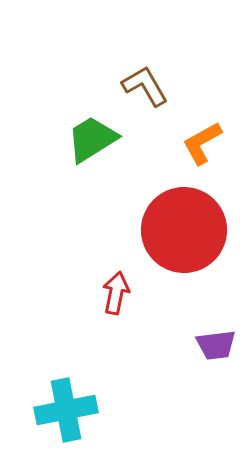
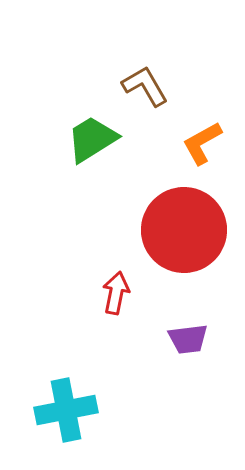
purple trapezoid: moved 28 px left, 6 px up
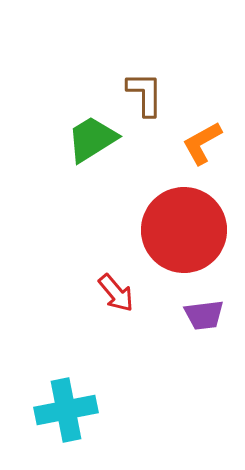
brown L-shape: moved 8 px down; rotated 30 degrees clockwise
red arrow: rotated 129 degrees clockwise
purple trapezoid: moved 16 px right, 24 px up
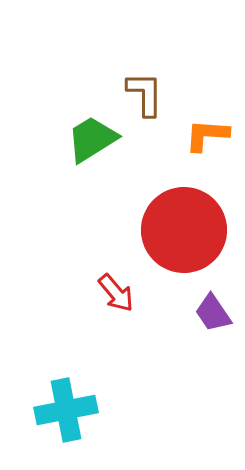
orange L-shape: moved 5 px right, 8 px up; rotated 33 degrees clockwise
purple trapezoid: moved 9 px right, 2 px up; rotated 63 degrees clockwise
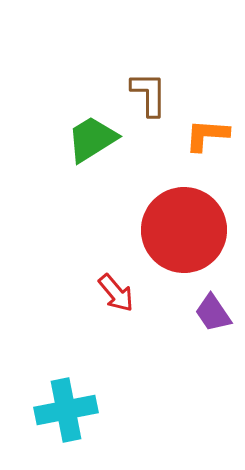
brown L-shape: moved 4 px right
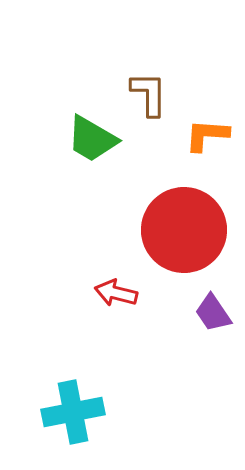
green trapezoid: rotated 118 degrees counterclockwise
red arrow: rotated 144 degrees clockwise
cyan cross: moved 7 px right, 2 px down
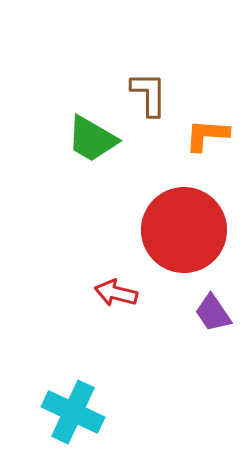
cyan cross: rotated 36 degrees clockwise
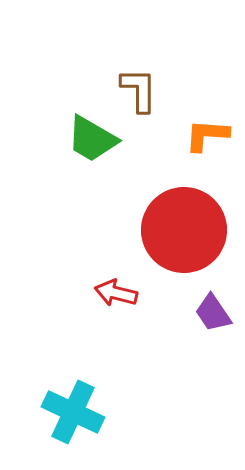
brown L-shape: moved 10 px left, 4 px up
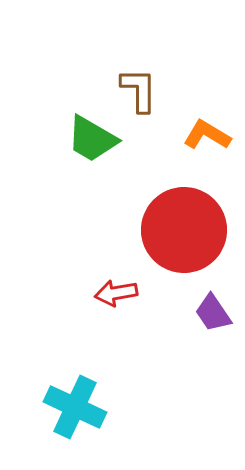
orange L-shape: rotated 27 degrees clockwise
red arrow: rotated 24 degrees counterclockwise
cyan cross: moved 2 px right, 5 px up
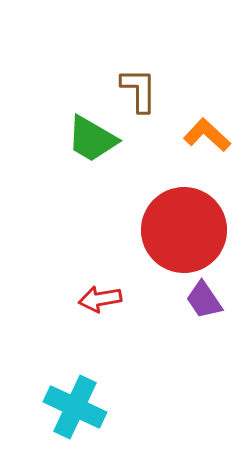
orange L-shape: rotated 12 degrees clockwise
red arrow: moved 16 px left, 6 px down
purple trapezoid: moved 9 px left, 13 px up
